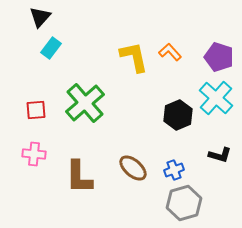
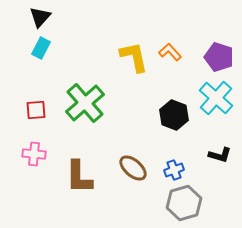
cyan rectangle: moved 10 px left; rotated 10 degrees counterclockwise
black hexagon: moved 4 px left; rotated 16 degrees counterclockwise
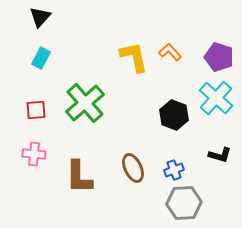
cyan rectangle: moved 10 px down
brown ellipse: rotated 24 degrees clockwise
gray hexagon: rotated 12 degrees clockwise
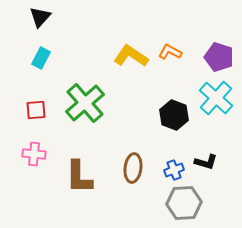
orange L-shape: rotated 20 degrees counterclockwise
yellow L-shape: moved 3 px left, 1 px up; rotated 44 degrees counterclockwise
black L-shape: moved 14 px left, 7 px down
brown ellipse: rotated 32 degrees clockwise
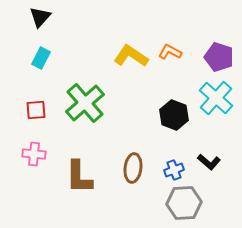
black L-shape: moved 3 px right; rotated 25 degrees clockwise
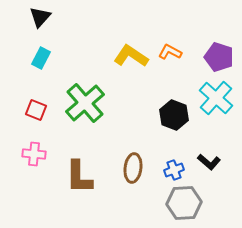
red square: rotated 25 degrees clockwise
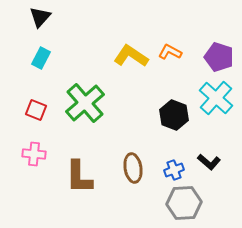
brown ellipse: rotated 16 degrees counterclockwise
